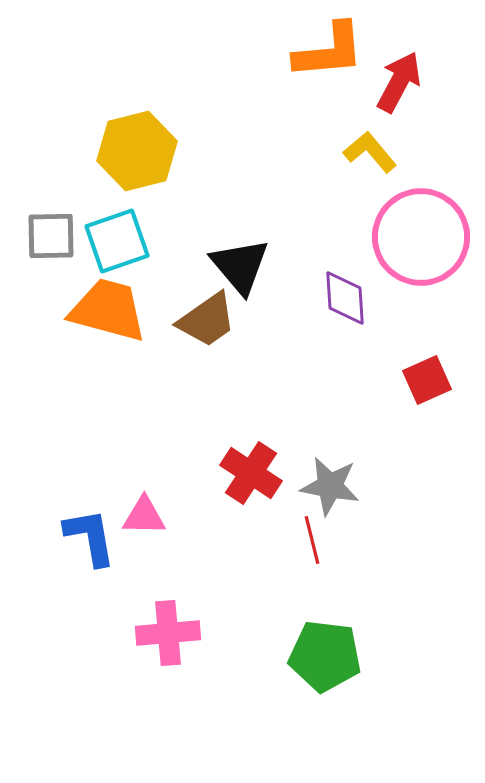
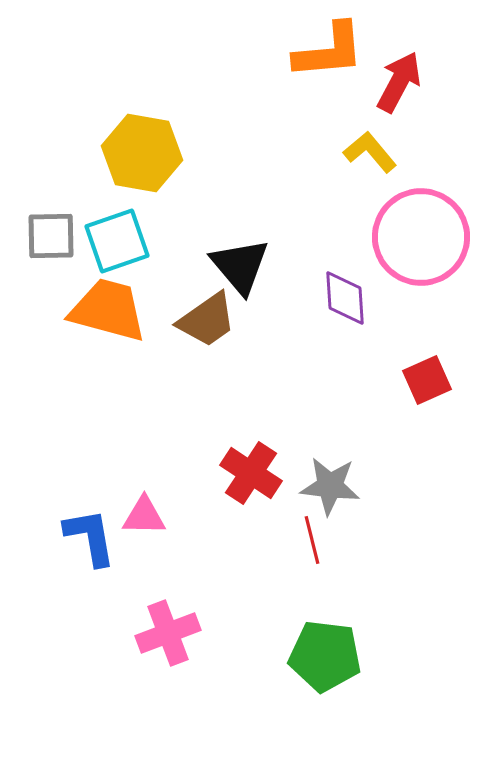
yellow hexagon: moved 5 px right, 2 px down; rotated 24 degrees clockwise
gray star: rotated 4 degrees counterclockwise
pink cross: rotated 16 degrees counterclockwise
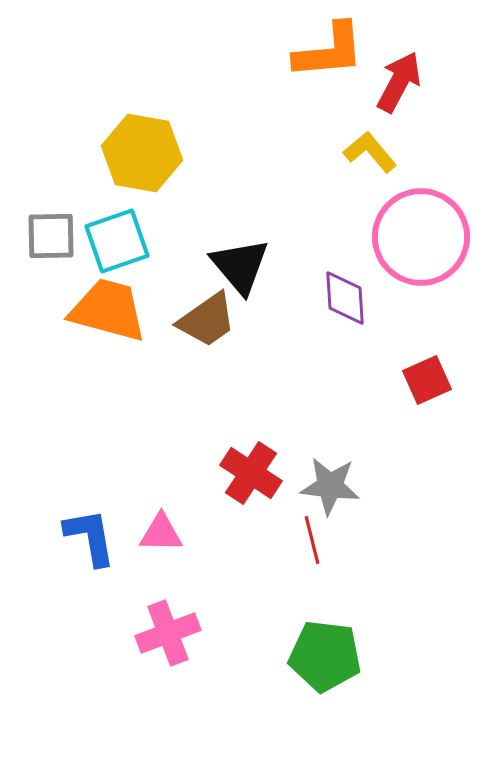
pink triangle: moved 17 px right, 17 px down
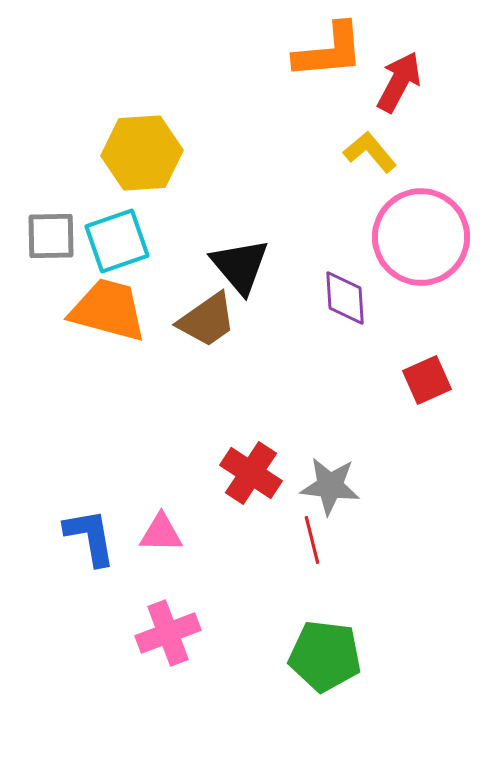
yellow hexagon: rotated 14 degrees counterclockwise
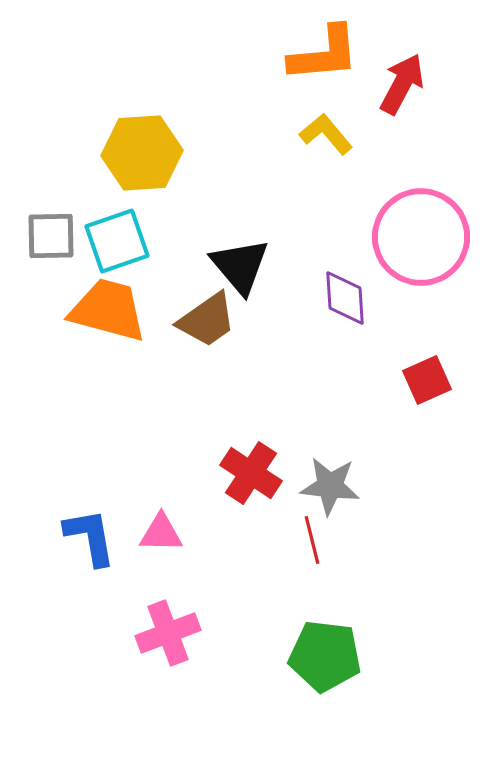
orange L-shape: moved 5 px left, 3 px down
red arrow: moved 3 px right, 2 px down
yellow L-shape: moved 44 px left, 18 px up
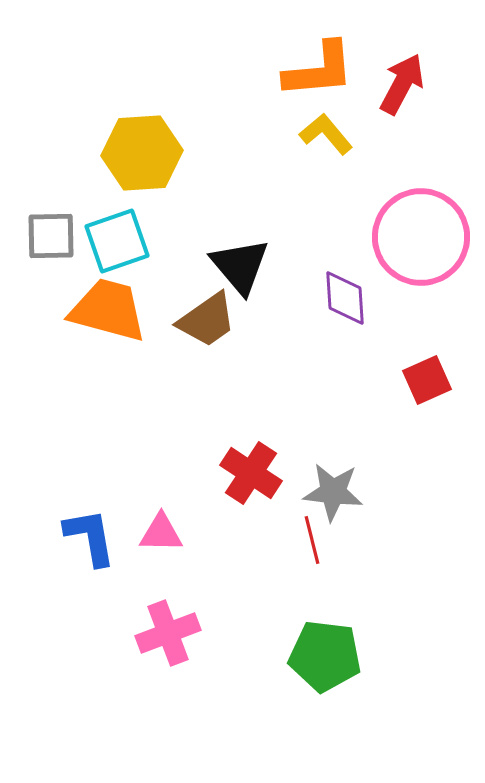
orange L-shape: moved 5 px left, 16 px down
gray star: moved 3 px right, 6 px down
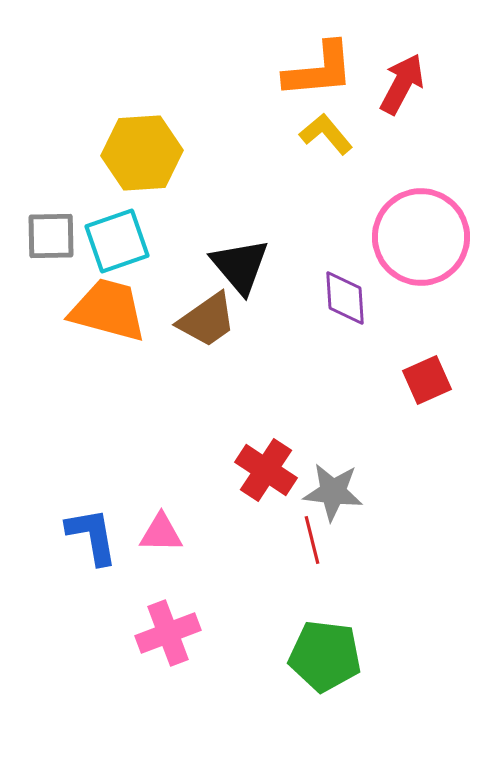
red cross: moved 15 px right, 3 px up
blue L-shape: moved 2 px right, 1 px up
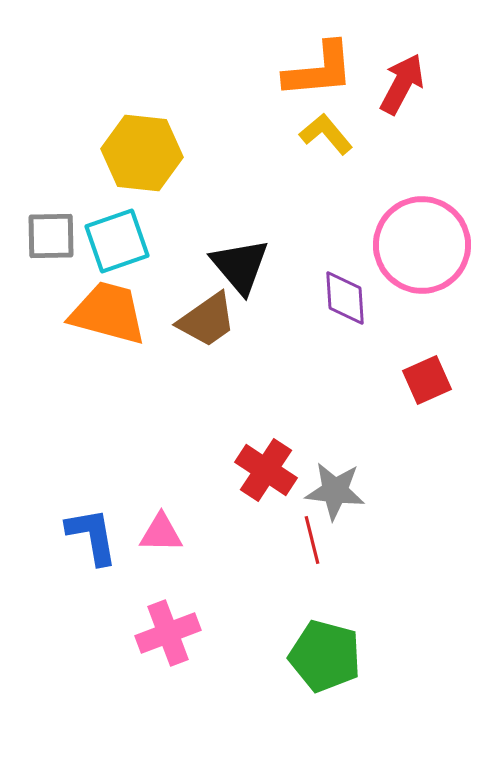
yellow hexagon: rotated 10 degrees clockwise
pink circle: moved 1 px right, 8 px down
orange trapezoid: moved 3 px down
gray star: moved 2 px right, 1 px up
green pentagon: rotated 8 degrees clockwise
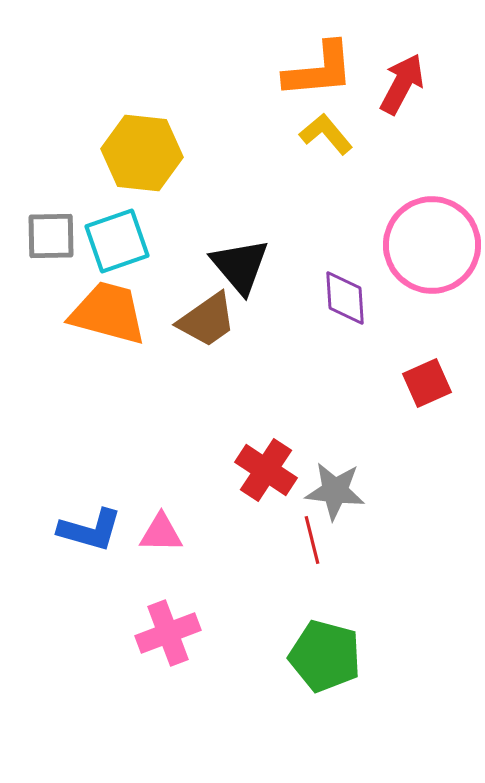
pink circle: moved 10 px right
red square: moved 3 px down
blue L-shape: moved 2 px left, 6 px up; rotated 116 degrees clockwise
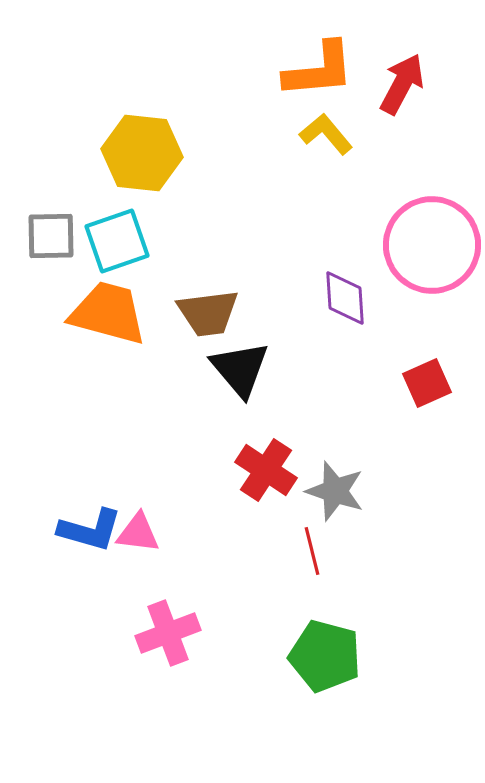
black triangle: moved 103 px down
brown trapezoid: moved 1 px right, 7 px up; rotated 28 degrees clockwise
gray star: rotated 12 degrees clockwise
pink triangle: moved 23 px left; rotated 6 degrees clockwise
red line: moved 11 px down
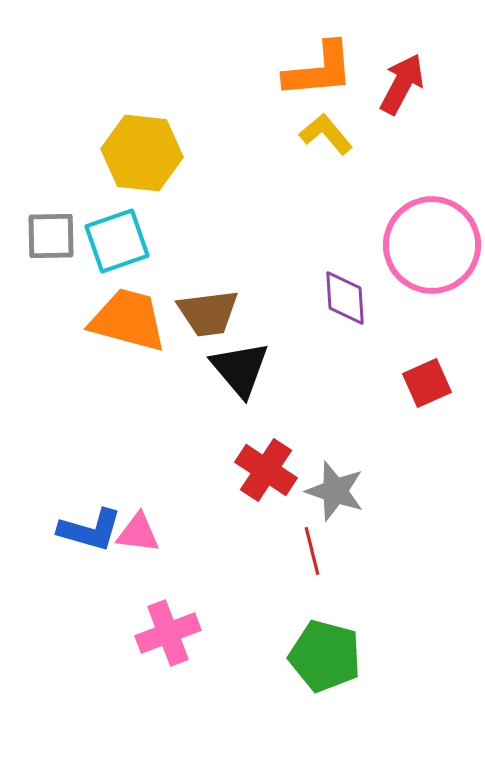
orange trapezoid: moved 20 px right, 7 px down
